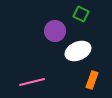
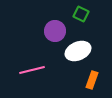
pink line: moved 12 px up
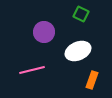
purple circle: moved 11 px left, 1 px down
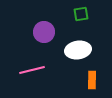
green square: rotated 35 degrees counterclockwise
white ellipse: moved 1 px up; rotated 15 degrees clockwise
orange rectangle: rotated 18 degrees counterclockwise
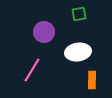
green square: moved 2 px left
white ellipse: moved 2 px down
pink line: rotated 45 degrees counterclockwise
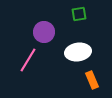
pink line: moved 4 px left, 10 px up
orange rectangle: rotated 24 degrees counterclockwise
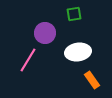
green square: moved 5 px left
purple circle: moved 1 px right, 1 px down
orange rectangle: rotated 12 degrees counterclockwise
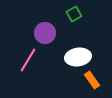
green square: rotated 21 degrees counterclockwise
white ellipse: moved 5 px down
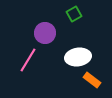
orange rectangle: rotated 18 degrees counterclockwise
